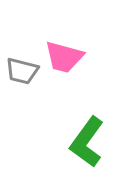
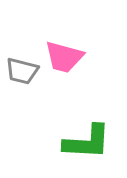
green L-shape: rotated 123 degrees counterclockwise
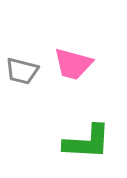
pink trapezoid: moved 9 px right, 7 px down
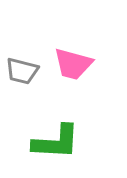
green L-shape: moved 31 px left
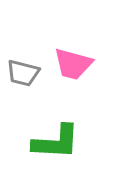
gray trapezoid: moved 1 px right, 2 px down
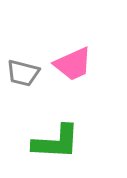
pink trapezoid: rotated 39 degrees counterclockwise
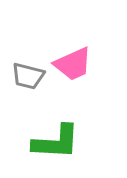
gray trapezoid: moved 5 px right, 3 px down
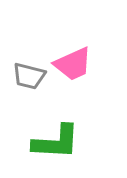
gray trapezoid: moved 1 px right
